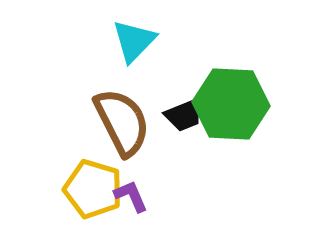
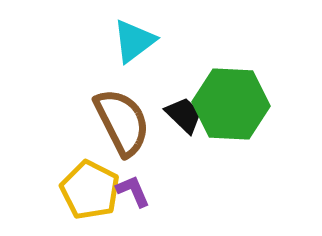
cyan triangle: rotated 9 degrees clockwise
black trapezoid: rotated 114 degrees counterclockwise
yellow pentagon: moved 3 px left, 1 px down; rotated 10 degrees clockwise
purple L-shape: moved 2 px right, 5 px up
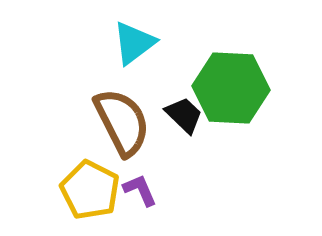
cyan triangle: moved 2 px down
green hexagon: moved 16 px up
purple L-shape: moved 7 px right, 1 px up
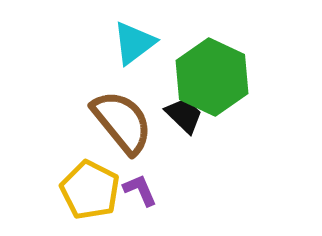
green hexagon: moved 19 px left, 11 px up; rotated 22 degrees clockwise
brown semicircle: rotated 12 degrees counterclockwise
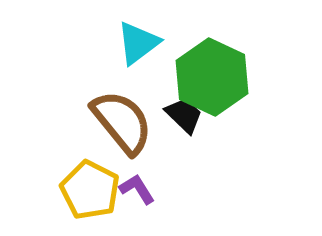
cyan triangle: moved 4 px right
purple L-shape: moved 3 px left, 1 px up; rotated 9 degrees counterclockwise
